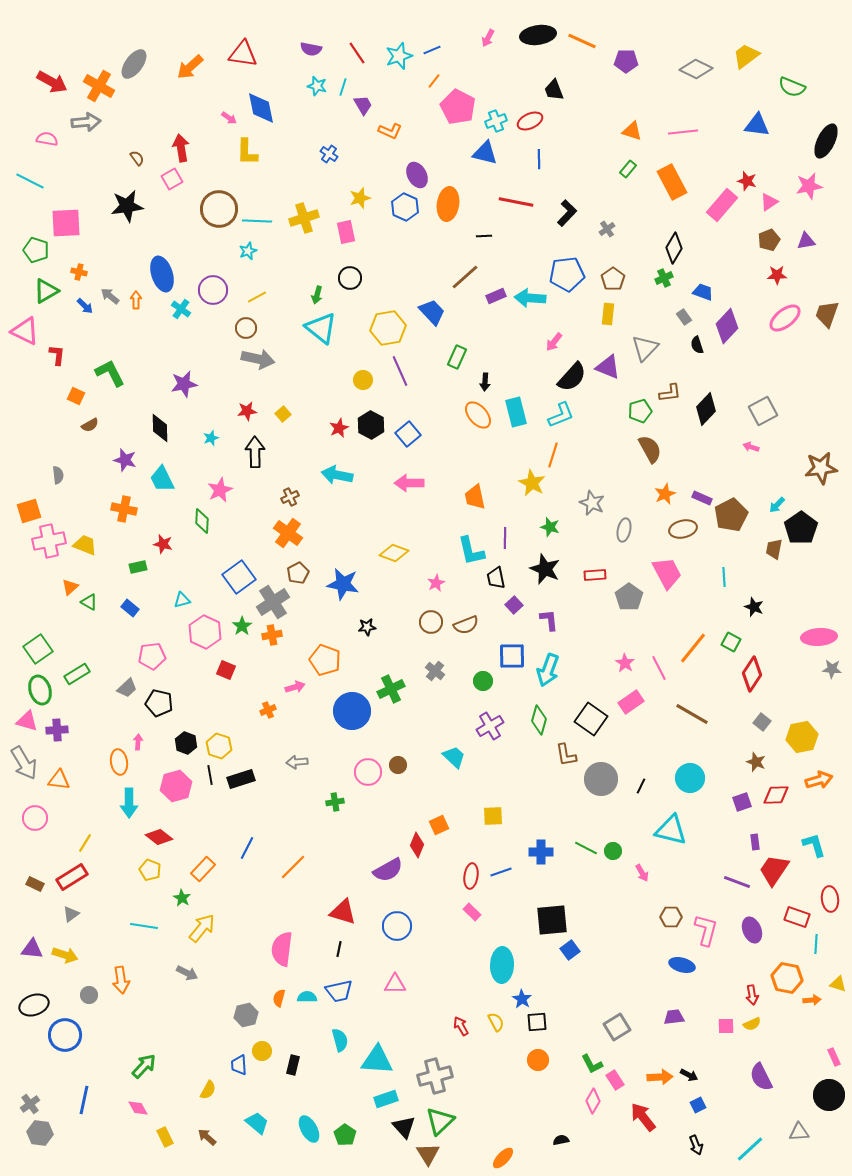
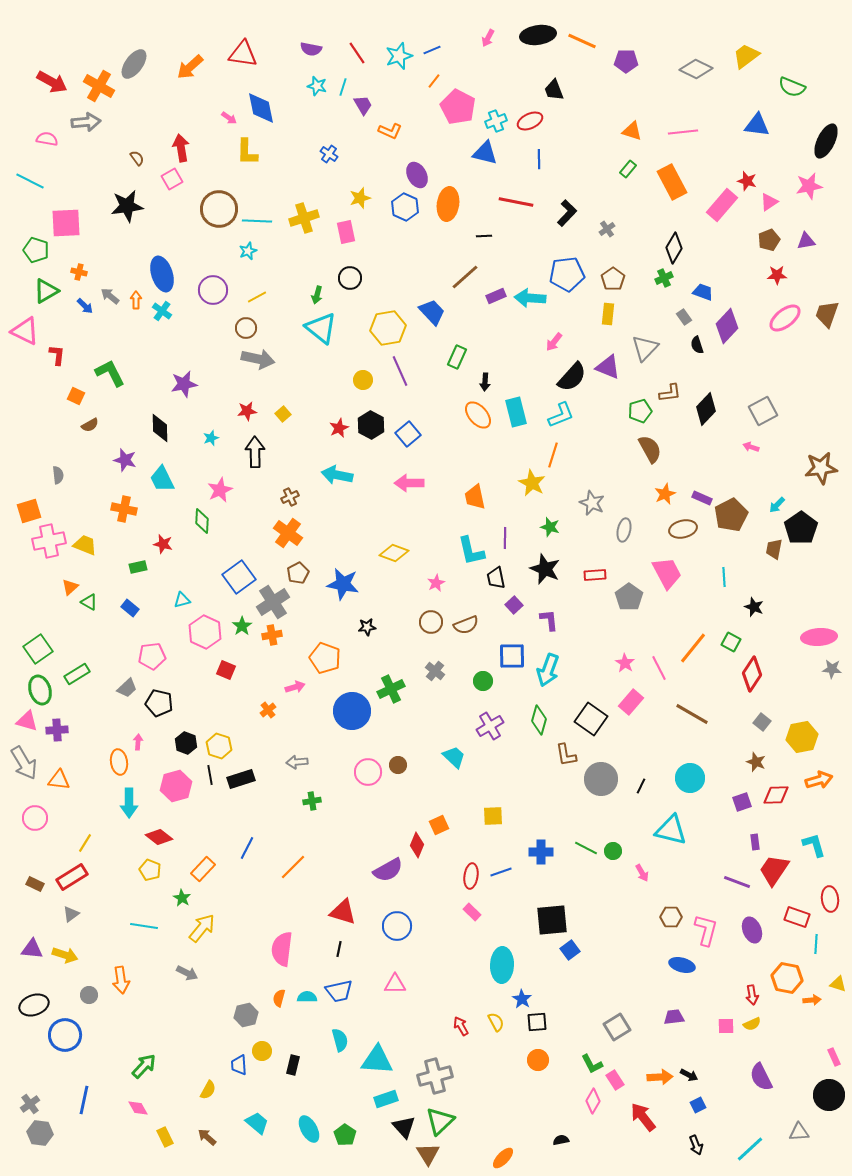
cyan cross at (181, 309): moved 19 px left, 2 px down
orange pentagon at (325, 660): moved 2 px up
pink rectangle at (631, 702): rotated 15 degrees counterclockwise
orange cross at (268, 710): rotated 14 degrees counterclockwise
green cross at (335, 802): moved 23 px left, 1 px up
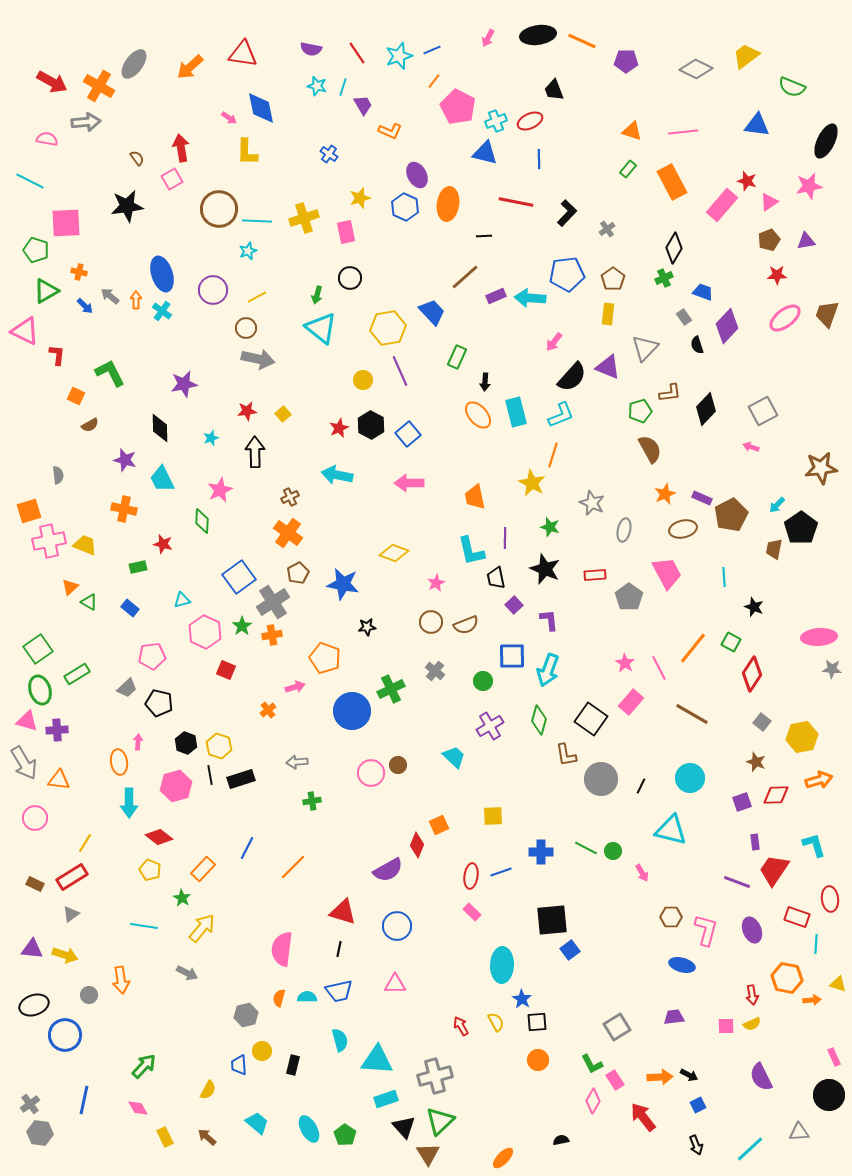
pink circle at (368, 772): moved 3 px right, 1 px down
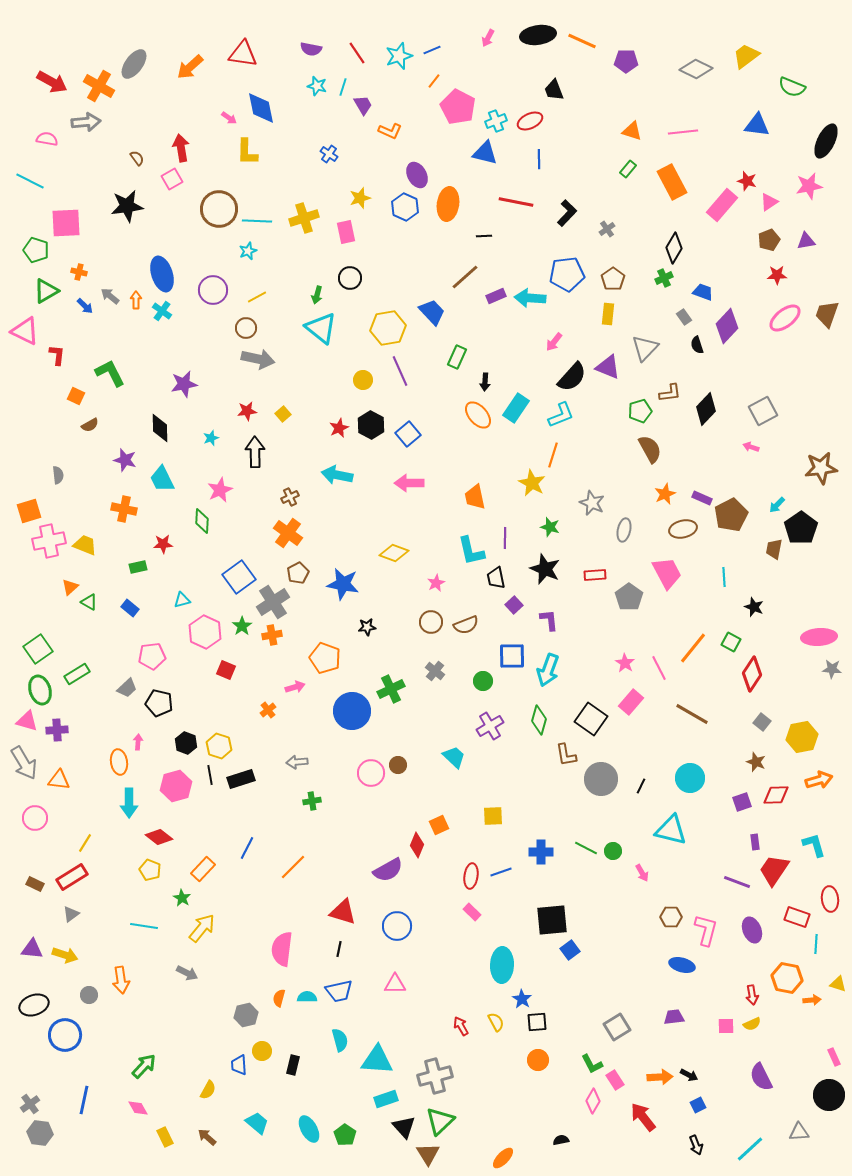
cyan rectangle at (516, 412): moved 4 px up; rotated 48 degrees clockwise
red star at (163, 544): rotated 18 degrees counterclockwise
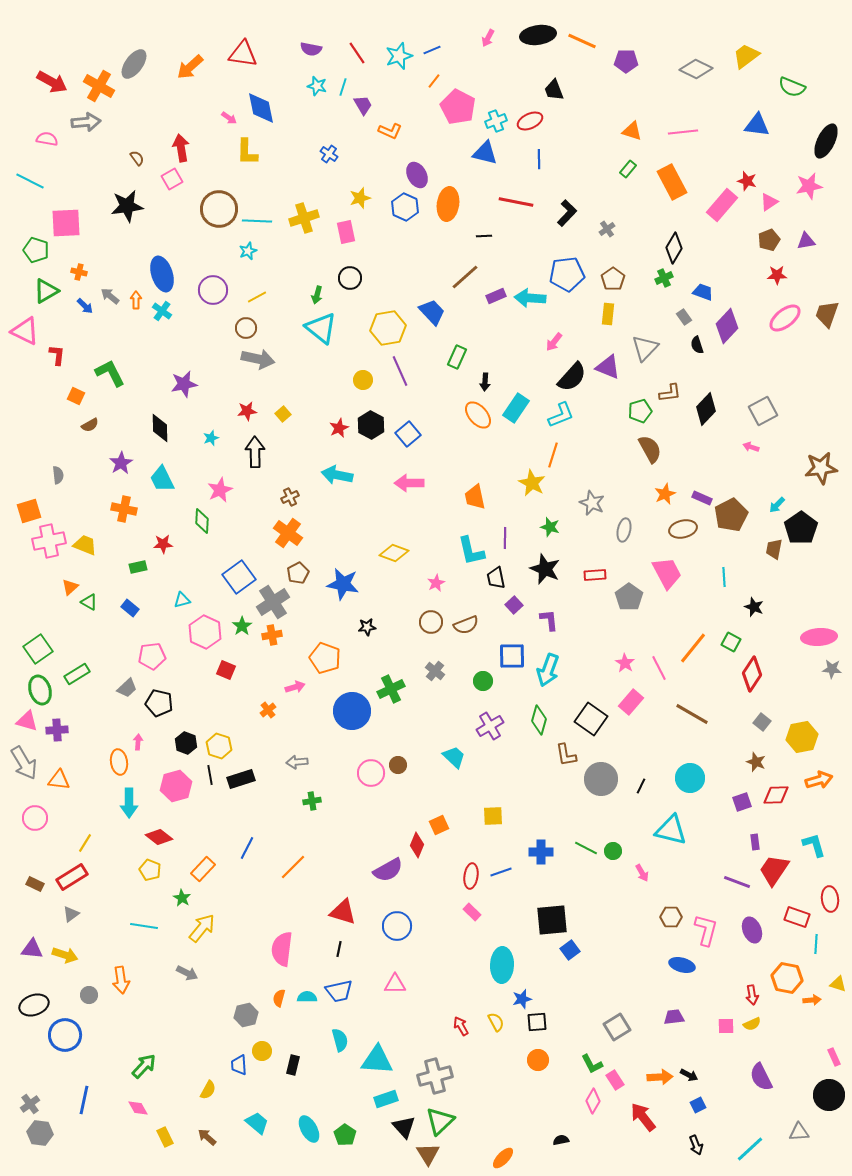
purple star at (125, 460): moved 4 px left, 3 px down; rotated 25 degrees clockwise
blue star at (522, 999): rotated 24 degrees clockwise
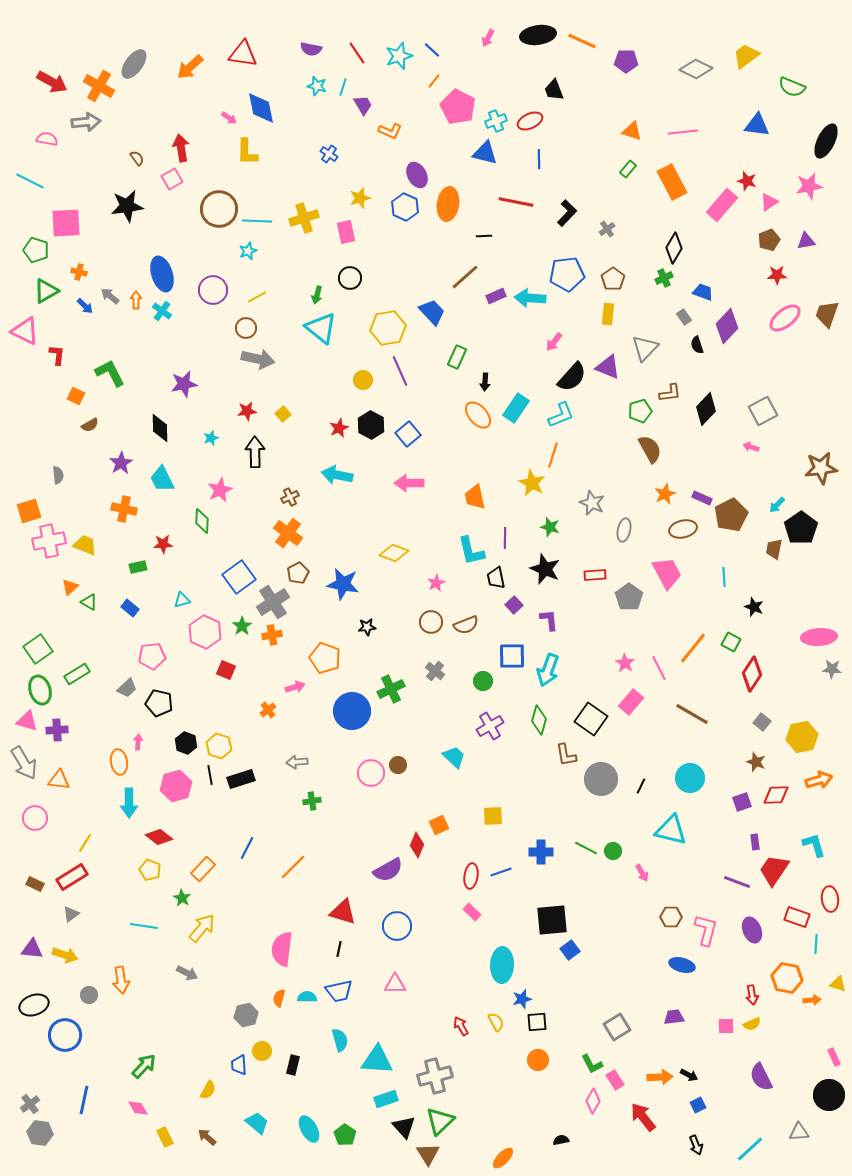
blue line at (432, 50): rotated 66 degrees clockwise
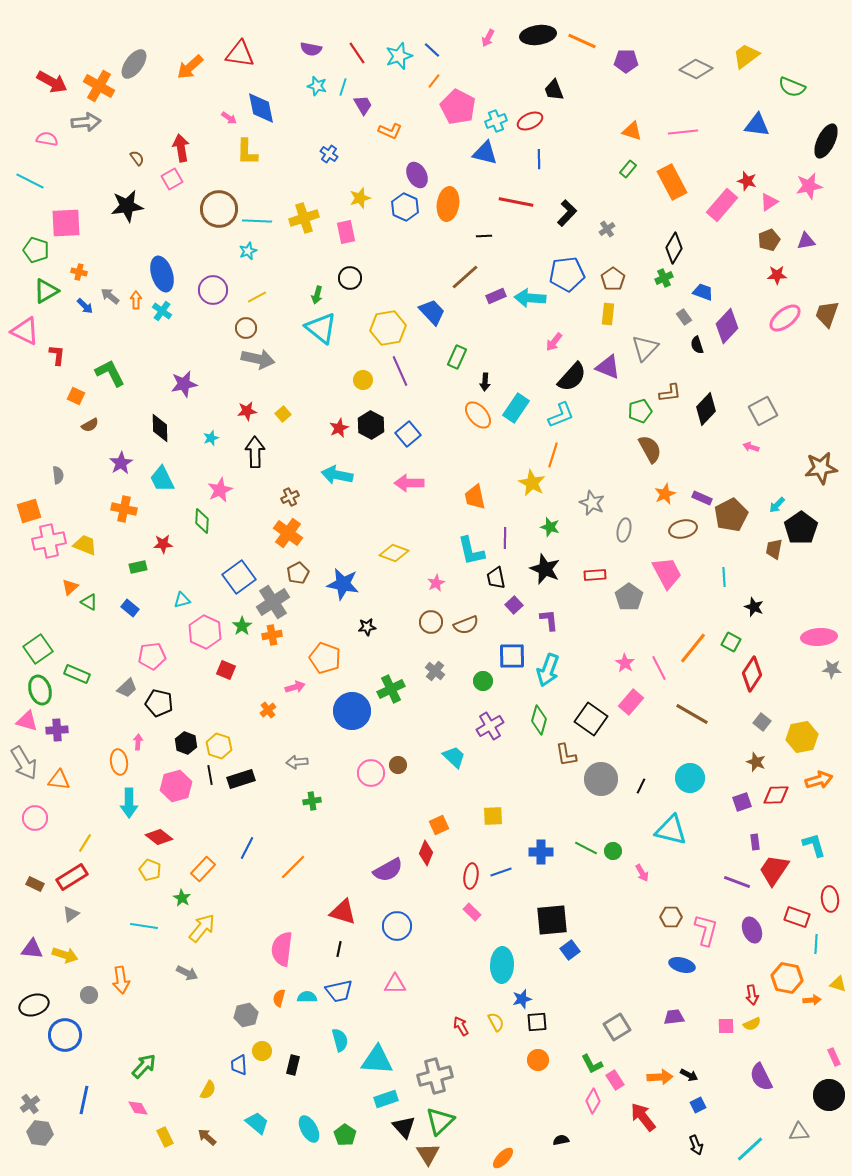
red triangle at (243, 54): moved 3 px left
green rectangle at (77, 674): rotated 55 degrees clockwise
red diamond at (417, 845): moved 9 px right, 8 px down
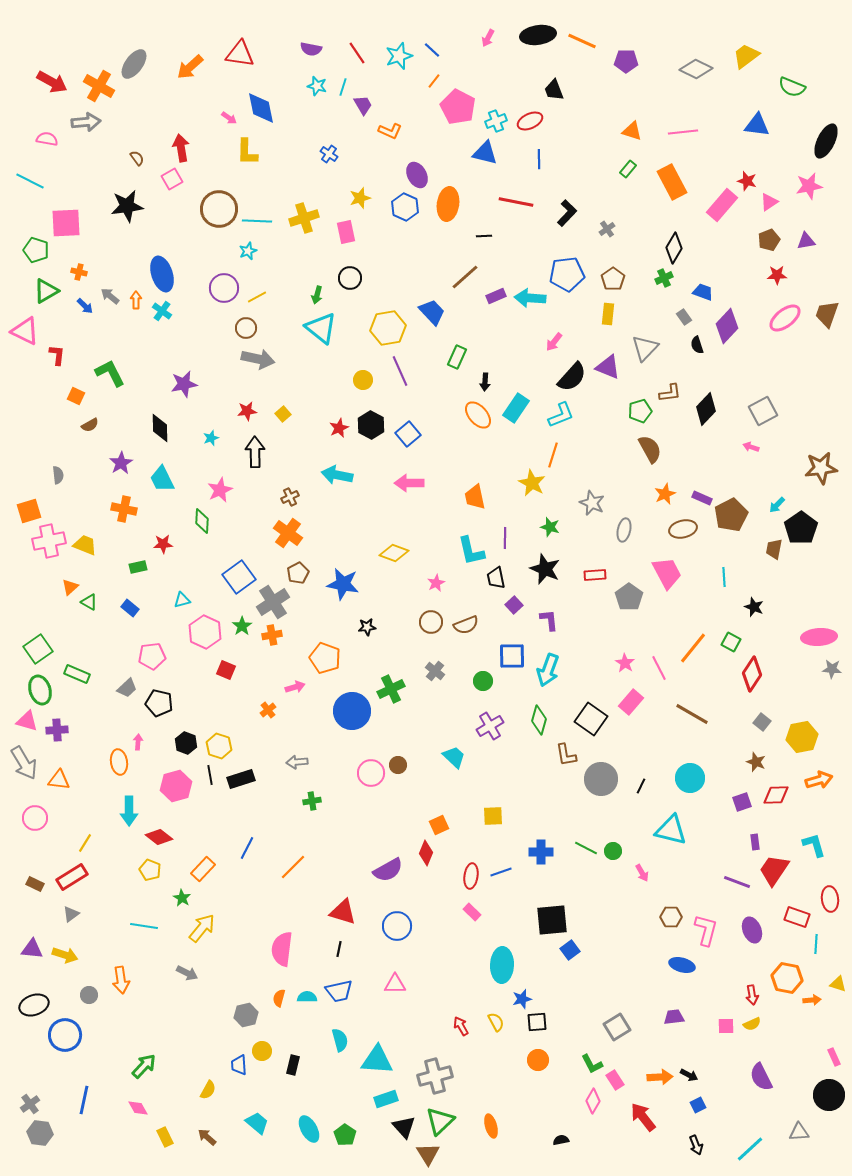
purple circle at (213, 290): moved 11 px right, 2 px up
cyan arrow at (129, 803): moved 8 px down
orange ellipse at (503, 1158): moved 12 px left, 32 px up; rotated 60 degrees counterclockwise
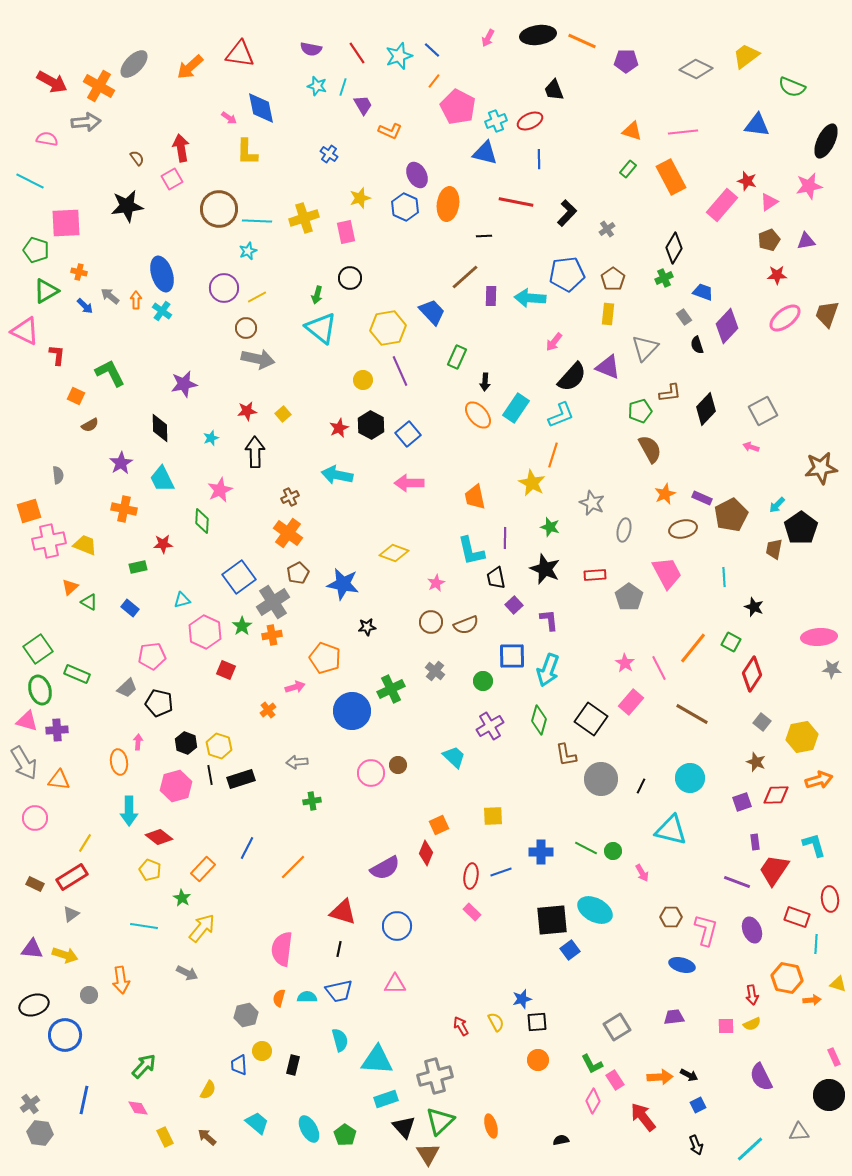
gray ellipse at (134, 64): rotated 8 degrees clockwise
orange rectangle at (672, 182): moved 1 px left, 5 px up
purple rectangle at (496, 296): moved 5 px left; rotated 66 degrees counterclockwise
purple semicircle at (388, 870): moved 3 px left, 2 px up
cyan ellipse at (502, 965): moved 93 px right, 55 px up; rotated 64 degrees counterclockwise
